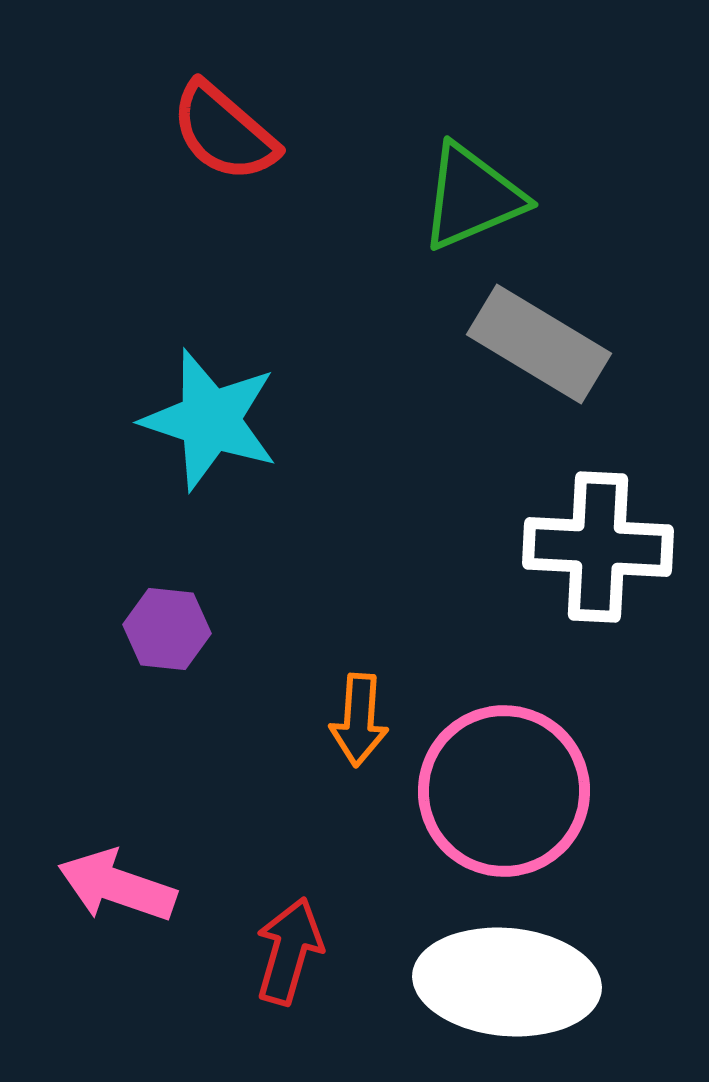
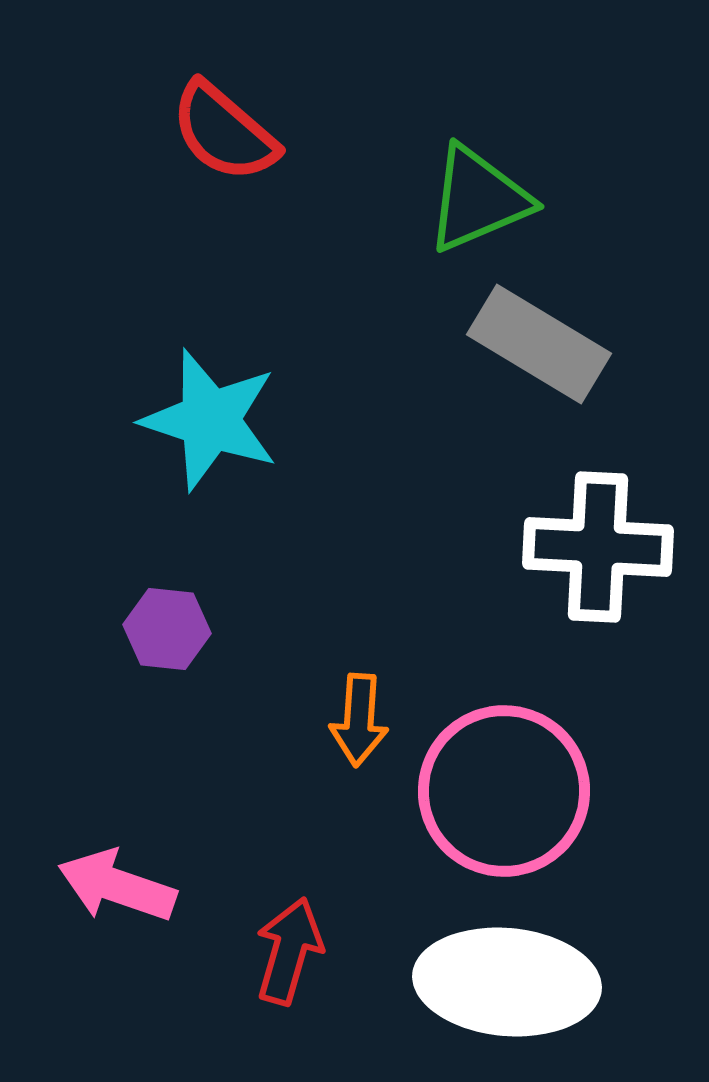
green triangle: moved 6 px right, 2 px down
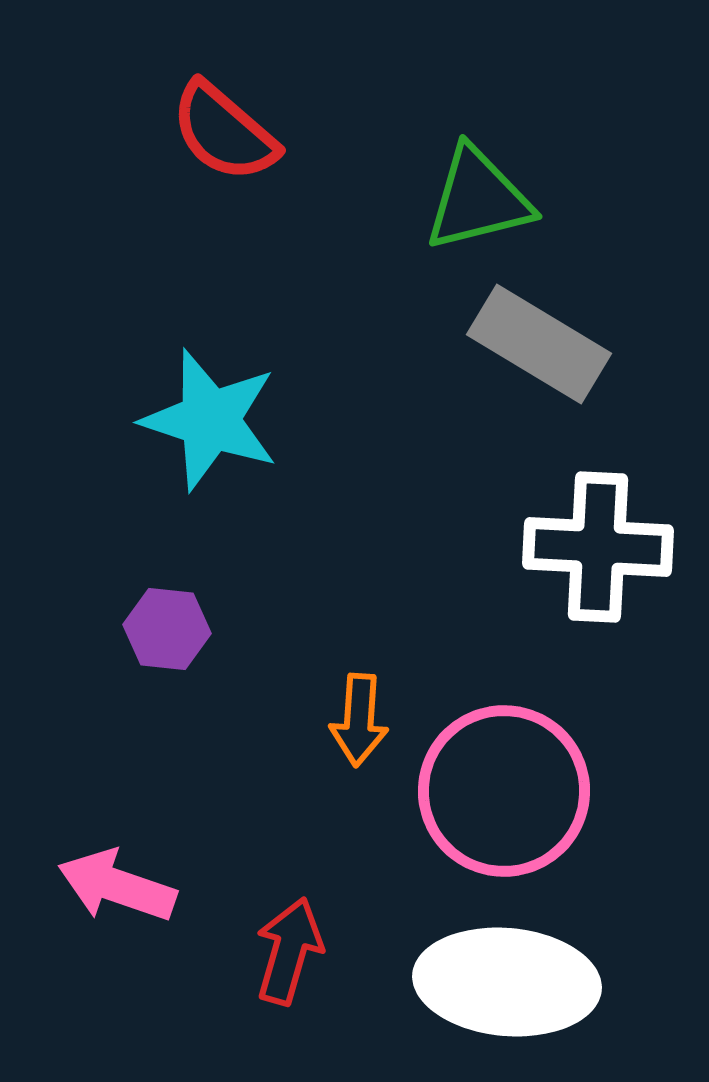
green triangle: rotated 9 degrees clockwise
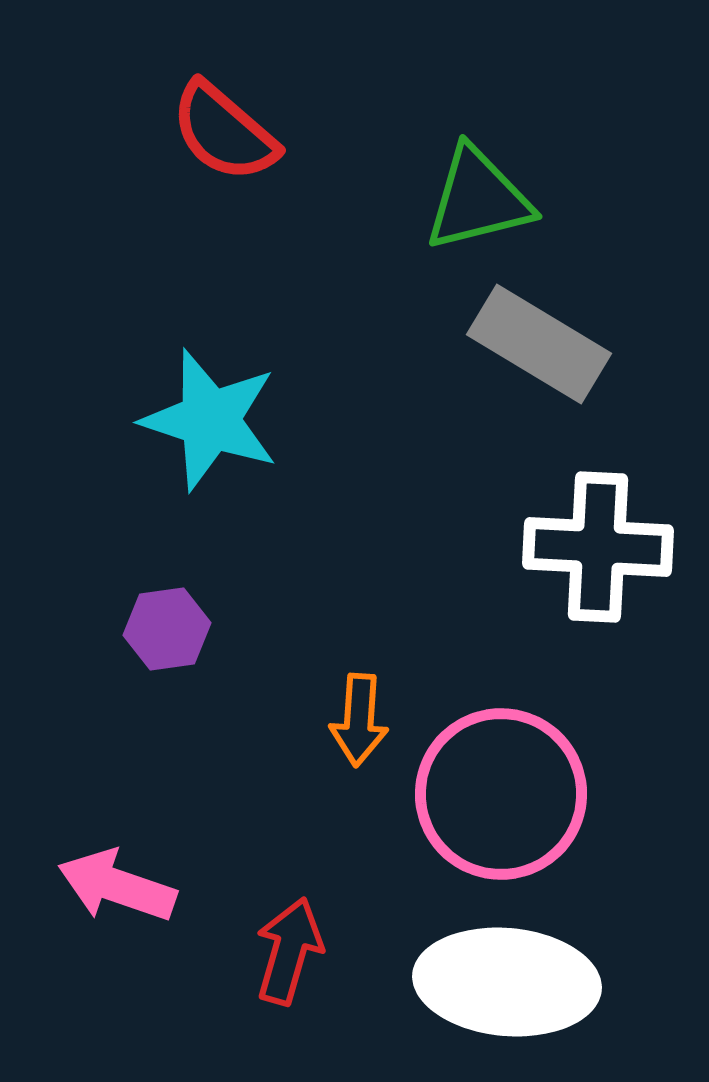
purple hexagon: rotated 14 degrees counterclockwise
pink circle: moved 3 px left, 3 px down
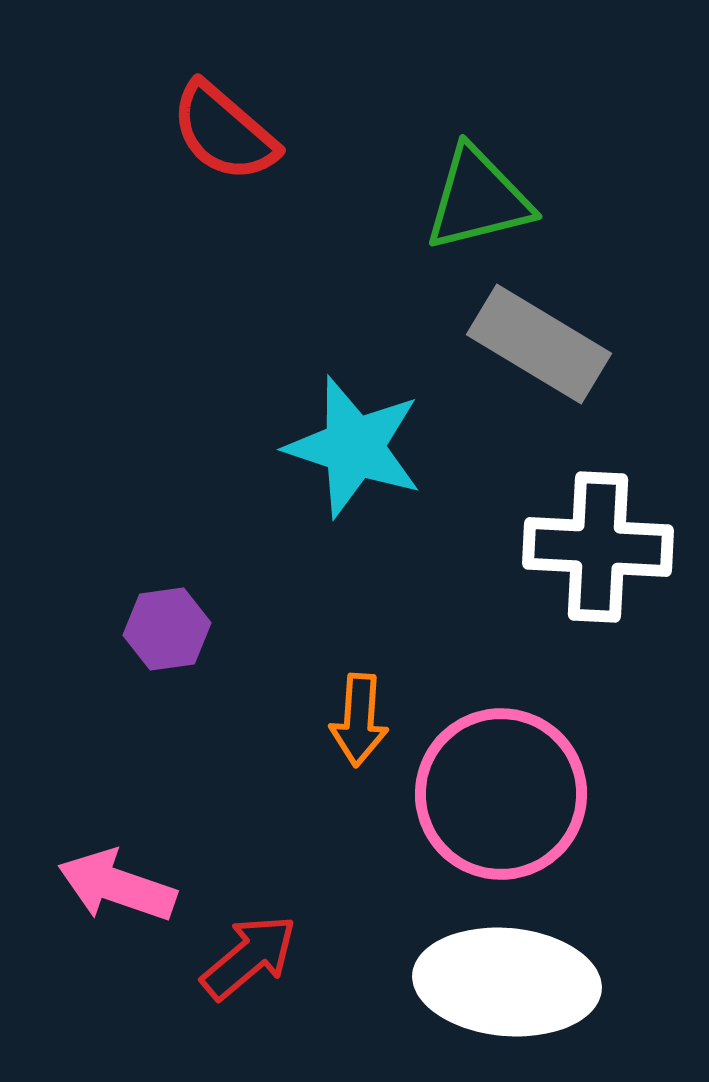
cyan star: moved 144 px right, 27 px down
red arrow: moved 40 px left, 6 px down; rotated 34 degrees clockwise
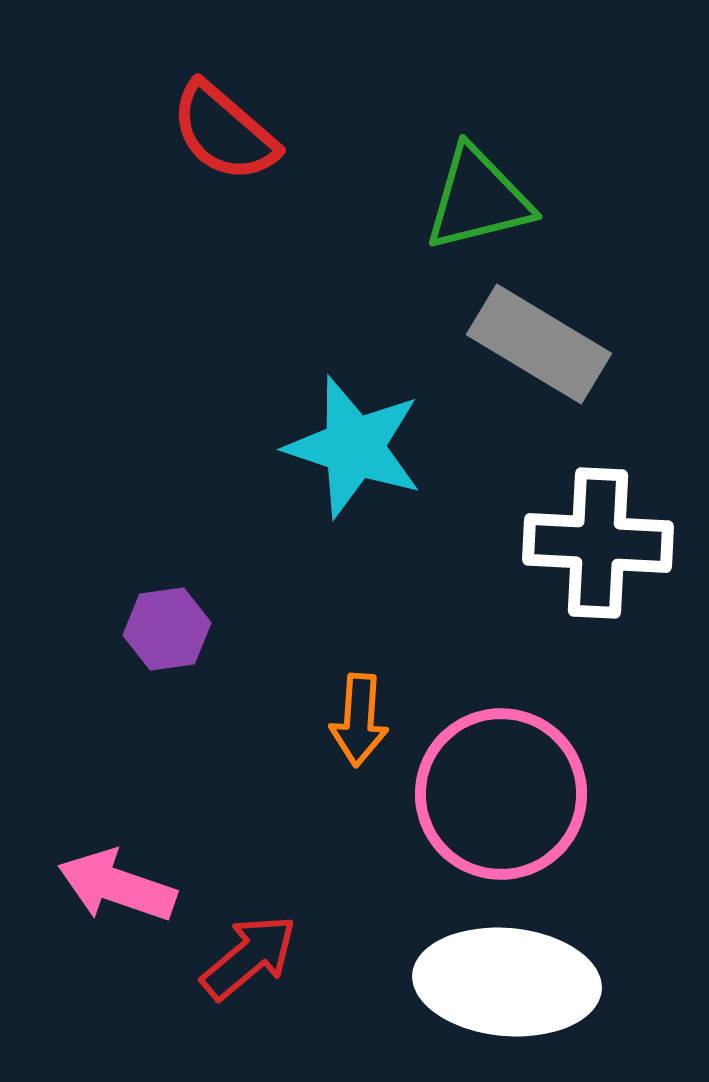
white cross: moved 4 px up
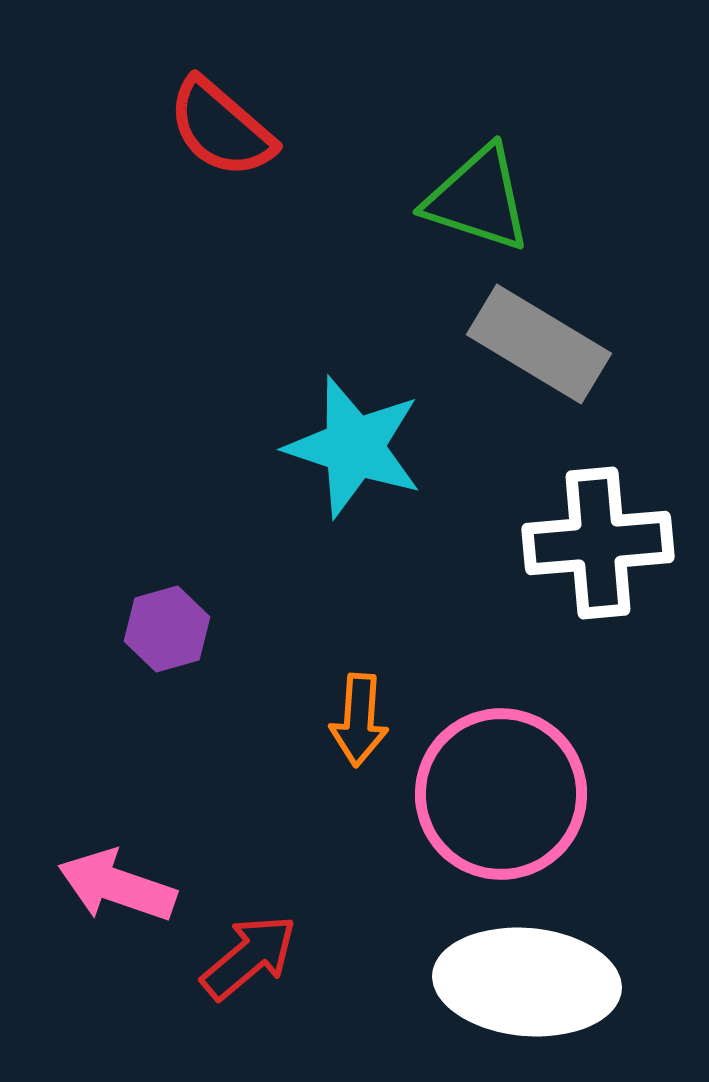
red semicircle: moved 3 px left, 4 px up
green triangle: rotated 32 degrees clockwise
white cross: rotated 8 degrees counterclockwise
purple hexagon: rotated 8 degrees counterclockwise
white ellipse: moved 20 px right
